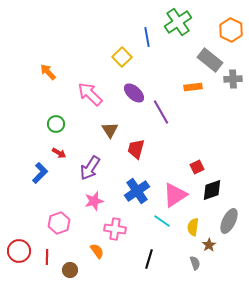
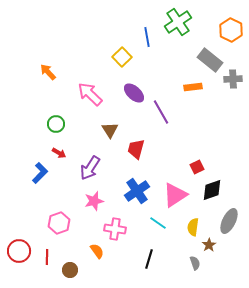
cyan line: moved 4 px left, 2 px down
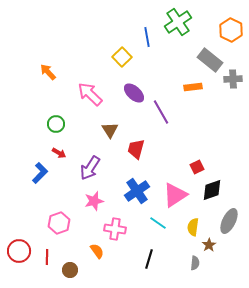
gray semicircle: rotated 24 degrees clockwise
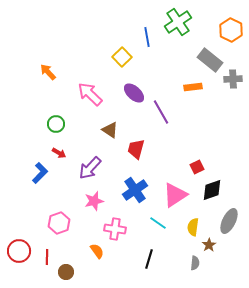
brown triangle: rotated 24 degrees counterclockwise
purple arrow: rotated 10 degrees clockwise
blue cross: moved 2 px left, 1 px up
brown circle: moved 4 px left, 2 px down
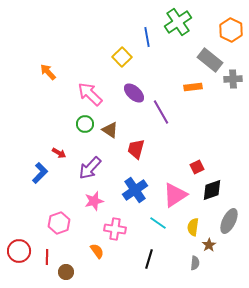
green circle: moved 29 px right
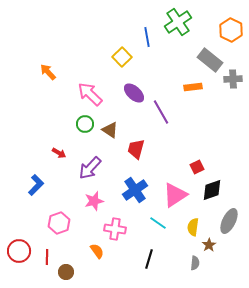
blue L-shape: moved 4 px left, 12 px down
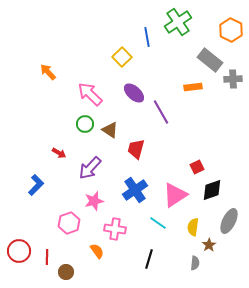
pink hexagon: moved 10 px right
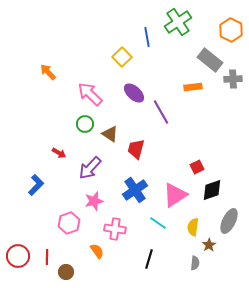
brown triangle: moved 4 px down
red circle: moved 1 px left, 5 px down
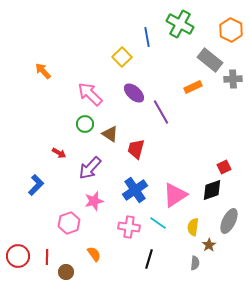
green cross: moved 2 px right, 2 px down; rotated 28 degrees counterclockwise
orange arrow: moved 5 px left, 1 px up
orange rectangle: rotated 18 degrees counterclockwise
red square: moved 27 px right
pink cross: moved 14 px right, 2 px up
orange semicircle: moved 3 px left, 3 px down
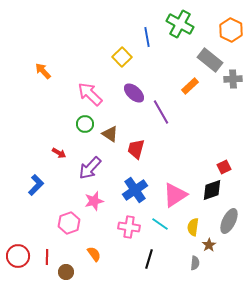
orange rectangle: moved 3 px left, 1 px up; rotated 18 degrees counterclockwise
cyan line: moved 2 px right, 1 px down
